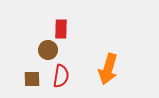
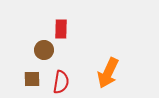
brown circle: moved 4 px left
orange arrow: moved 4 px down; rotated 8 degrees clockwise
red semicircle: moved 6 px down
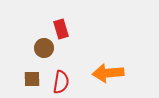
red rectangle: rotated 18 degrees counterclockwise
brown circle: moved 2 px up
orange arrow: rotated 60 degrees clockwise
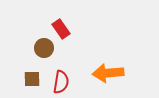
red rectangle: rotated 18 degrees counterclockwise
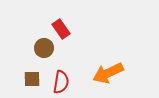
orange arrow: rotated 20 degrees counterclockwise
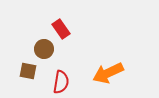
brown circle: moved 1 px down
brown square: moved 4 px left, 8 px up; rotated 12 degrees clockwise
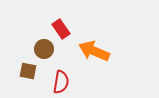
orange arrow: moved 14 px left, 22 px up; rotated 48 degrees clockwise
